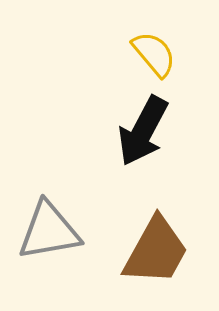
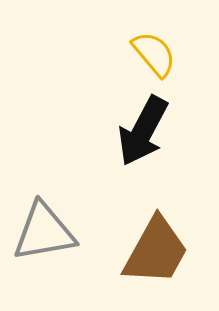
gray triangle: moved 5 px left, 1 px down
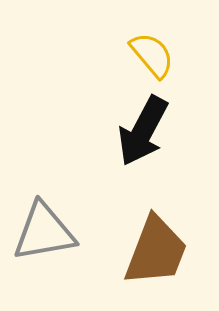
yellow semicircle: moved 2 px left, 1 px down
brown trapezoid: rotated 8 degrees counterclockwise
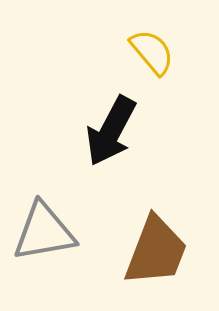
yellow semicircle: moved 3 px up
black arrow: moved 32 px left
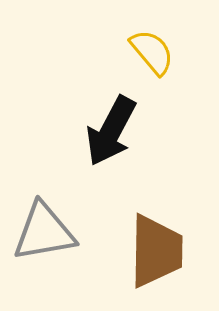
brown trapezoid: rotated 20 degrees counterclockwise
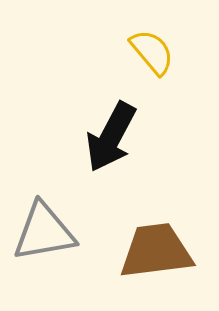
black arrow: moved 6 px down
brown trapezoid: rotated 98 degrees counterclockwise
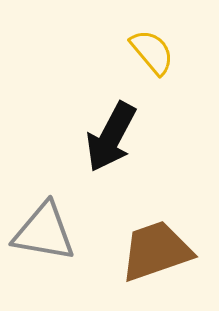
gray triangle: rotated 20 degrees clockwise
brown trapezoid: rotated 12 degrees counterclockwise
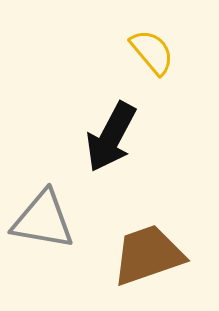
gray triangle: moved 1 px left, 12 px up
brown trapezoid: moved 8 px left, 4 px down
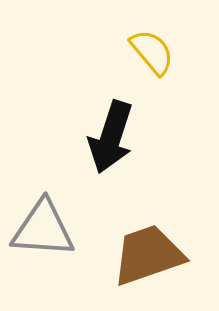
black arrow: rotated 10 degrees counterclockwise
gray triangle: moved 9 px down; rotated 6 degrees counterclockwise
